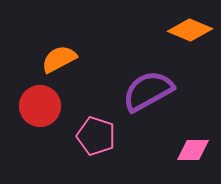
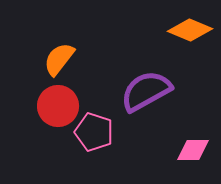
orange semicircle: rotated 24 degrees counterclockwise
purple semicircle: moved 2 px left
red circle: moved 18 px right
pink pentagon: moved 2 px left, 4 px up
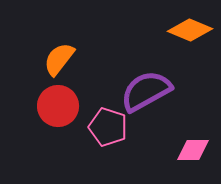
pink pentagon: moved 14 px right, 5 px up
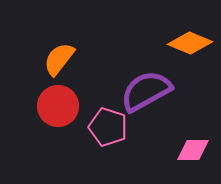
orange diamond: moved 13 px down
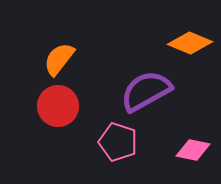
pink pentagon: moved 10 px right, 15 px down
pink diamond: rotated 12 degrees clockwise
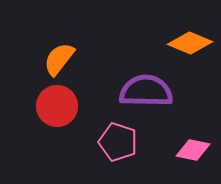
purple semicircle: rotated 30 degrees clockwise
red circle: moved 1 px left
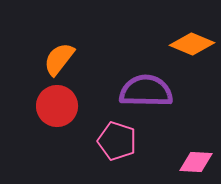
orange diamond: moved 2 px right, 1 px down
pink pentagon: moved 1 px left, 1 px up
pink diamond: moved 3 px right, 12 px down; rotated 8 degrees counterclockwise
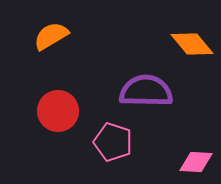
orange diamond: rotated 27 degrees clockwise
orange semicircle: moved 8 px left, 23 px up; rotated 21 degrees clockwise
red circle: moved 1 px right, 5 px down
pink pentagon: moved 4 px left, 1 px down
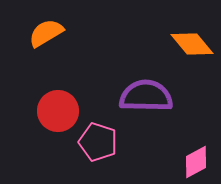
orange semicircle: moved 5 px left, 3 px up
purple semicircle: moved 5 px down
pink pentagon: moved 15 px left
pink diamond: rotated 32 degrees counterclockwise
